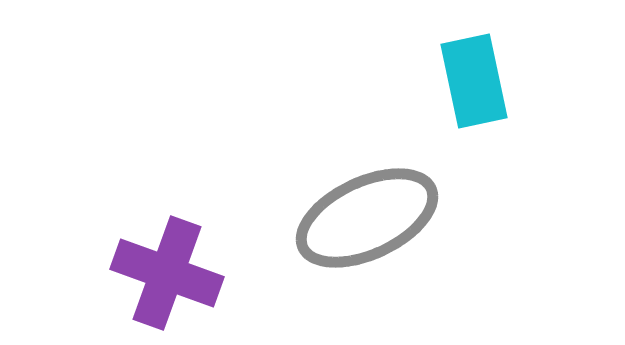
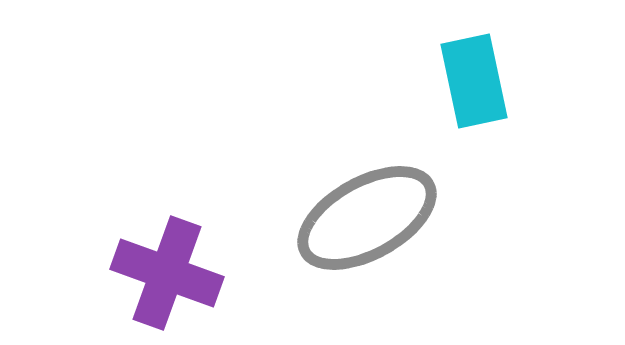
gray ellipse: rotated 4 degrees counterclockwise
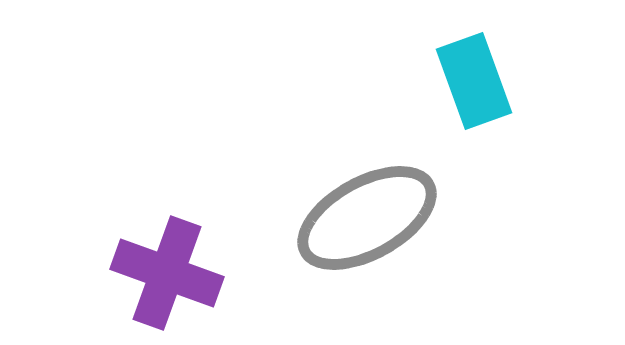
cyan rectangle: rotated 8 degrees counterclockwise
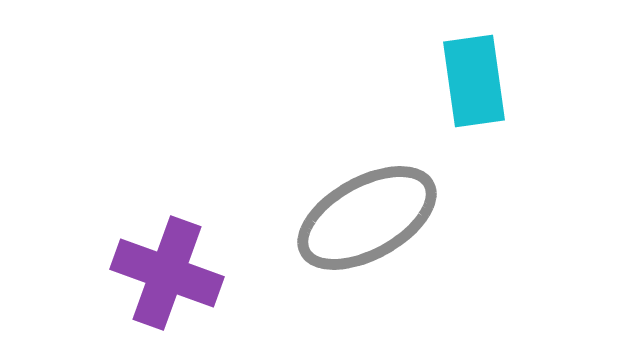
cyan rectangle: rotated 12 degrees clockwise
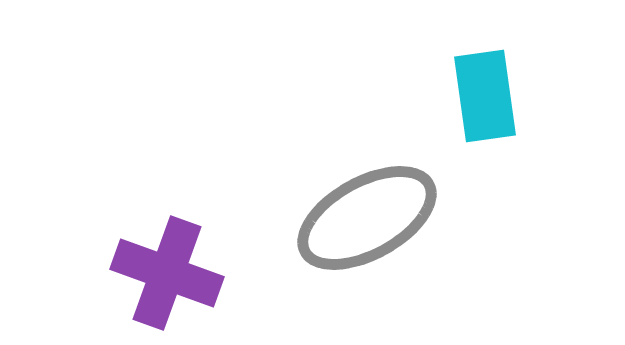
cyan rectangle: moved 11 px right, 15 px down
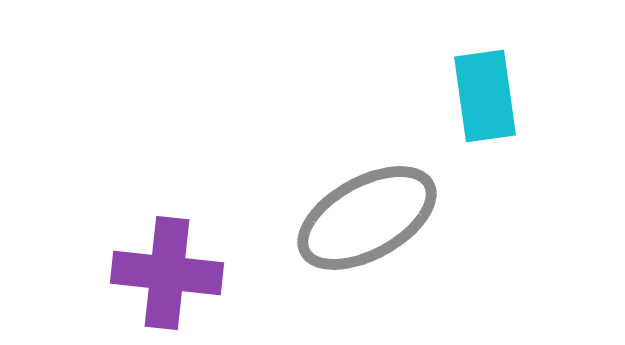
purple cross: rotated 14 degrees counterclockwise
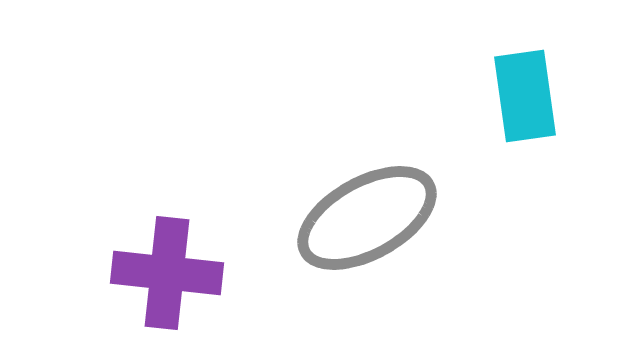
cyan rectangle: moved 40 px right
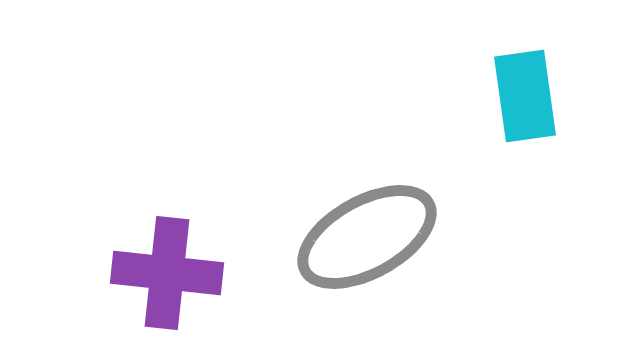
gray ellipse: moved 19 px down
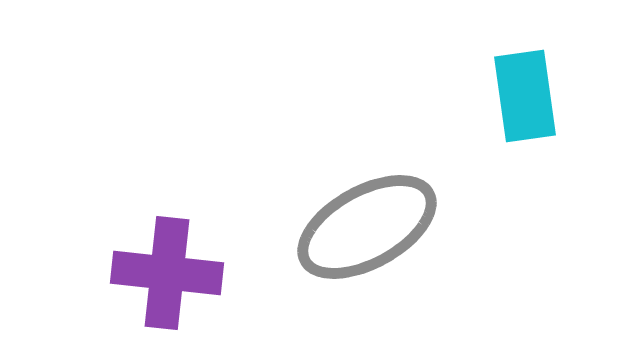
gray ellipse: moved 10 px up
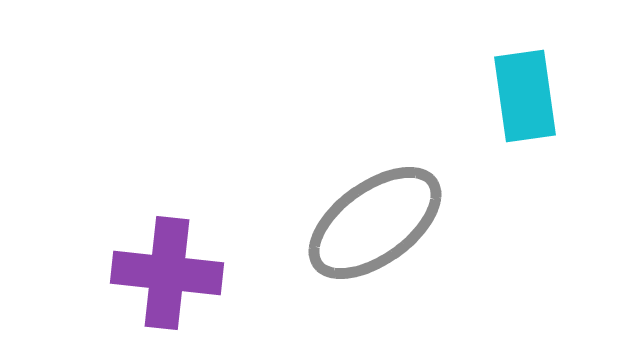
gray ellipse: moved 8 px right, 4 px up; rotated 7 degrees counterclockwise
